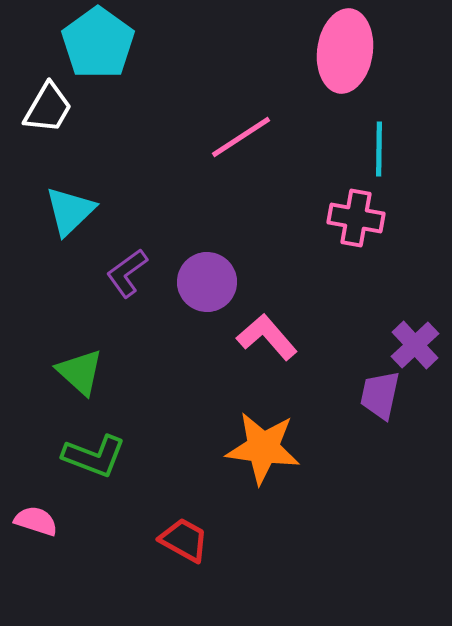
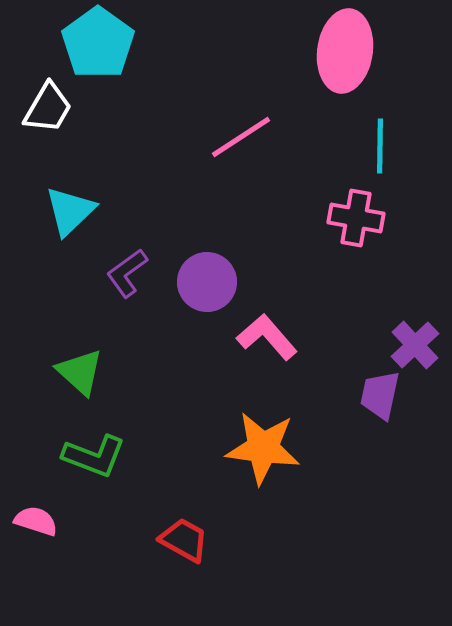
cyan line: moved 1 px right, 3 px up
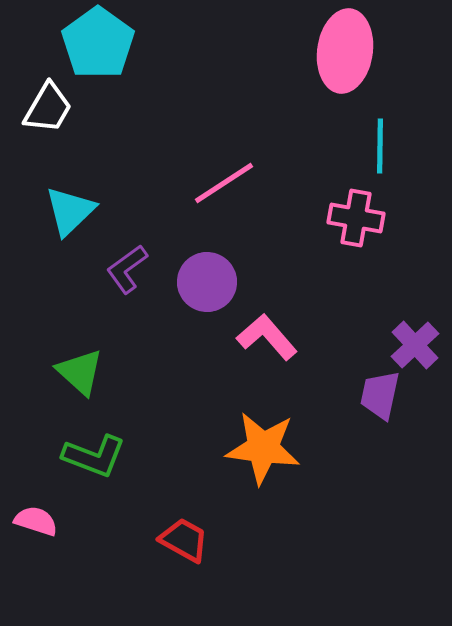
pink line: moved 17 px left, 46 px down
purple L-shape: moved 4 px up
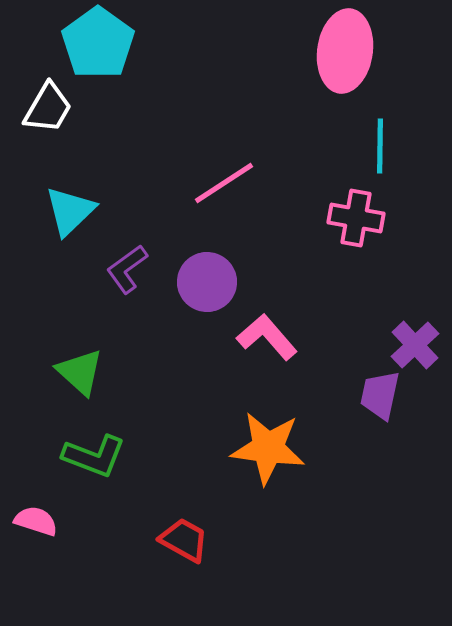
orange star: moved 5 px right
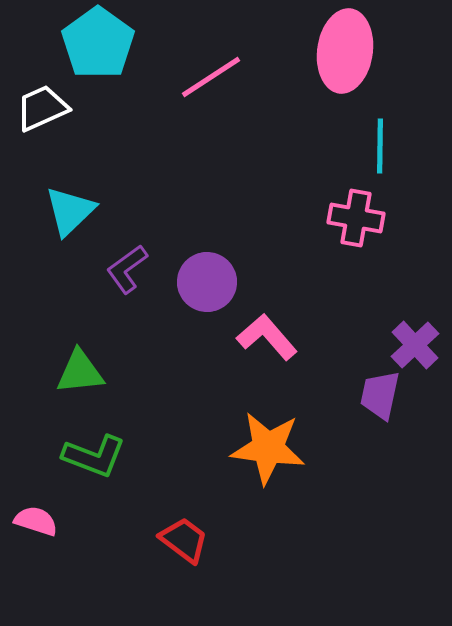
white trapezoid: moved 6 px left; rotated 144 degrees counterclockwise
pink line: moved 13 px left, 106 px up
green triangle: rotated 48 degrees counterclockwise
red trapezoid: rotated 8 degrees clockwise
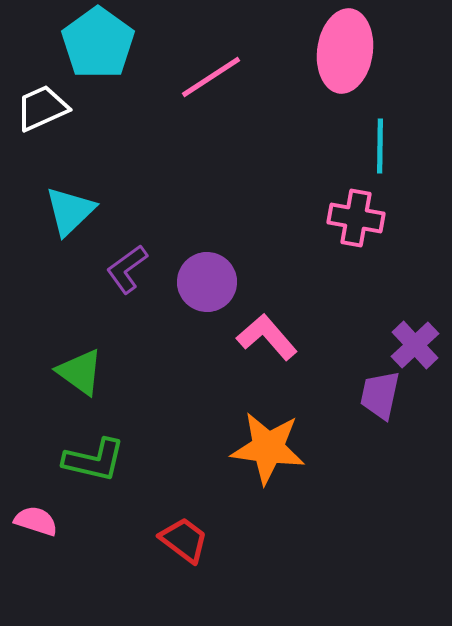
green triangle: rotated 42 degrees clockwise
green L-shape: moved 4 px down; rotated 8 degrees counterclockwise
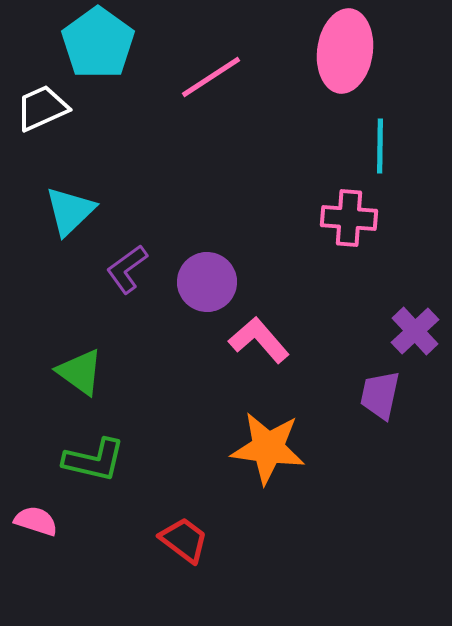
pink cross: moved 7 px left; rotated 6 degrees counterclockwise
pink L-shape: moved 8 px left, 3 px down
purple cross: moved 14 px up
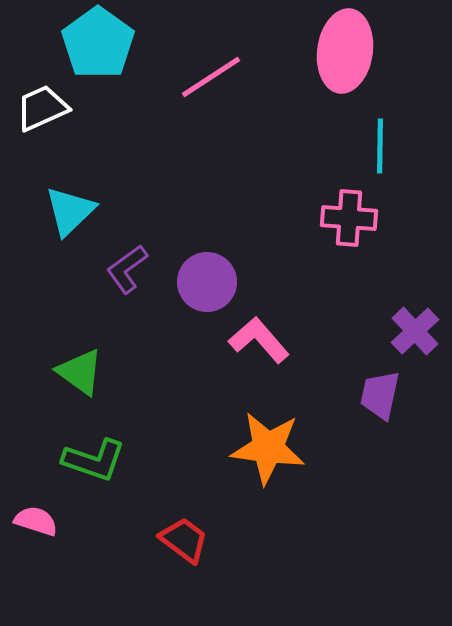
green L-shape: rotated 6 degrees clockwise
